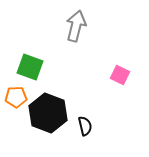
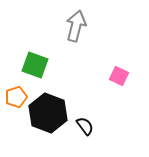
green square: moved 5 px right, 2 px up
pink square: moved 1 px left, 1 px down
orange pentagon: rotated 15 degrees counterclockwise
black semicircle: rotated 24 degrees counterclockwise
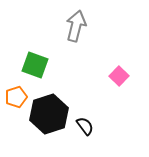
pink square: rotated 18 degrees clockwise
black hexagon: moved 1 px right, 1 px down; rotated 21 degrees clockwise
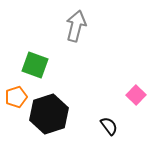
pink square: moved 17 px right, 19 px down
black semicircle: moved 24 px right
